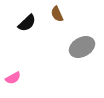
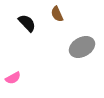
black semicircle: rotated 90 degrees counterclockwise
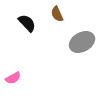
gray ellipse: moved 5 px up
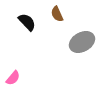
black semicircle: moved 1 px up
pink semicircle: rotated 21 degrees counterclockwise
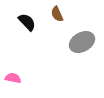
pink semicircle: rotated 119 degrees counterclockwise
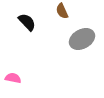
brown semicircle: moved 5 px right, 3 px up
gray ellipse: moved 3 px up
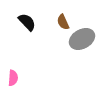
brown semicircle: moved 1 px right, 11 px down
pink semicircle: rotated 84 degrees clockwise
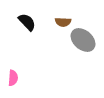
brown semicircle: rotated 63 degrees counterclockwise
gray ellipse: moved 1 px right, 1 px down; rotated 70 degrees clockwise
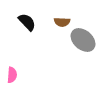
brown semicircle: moved 1 px left
pink semicircle: moved 1 px left, 3 px up
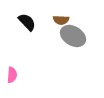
brown semicircle: moved 1 px left, 2 px up
gray ellipse: moved 10 px left, 4 px up; rotated 10 degrees counterclockwise
